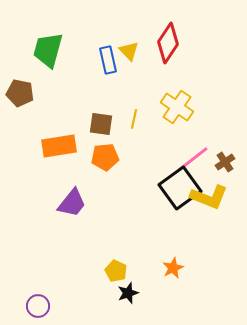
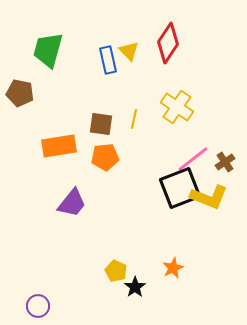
black square: rotated 15 degrees clockwise
black star: moved 7 px right, 6 px up; rotated 15 degrees counterclockwise
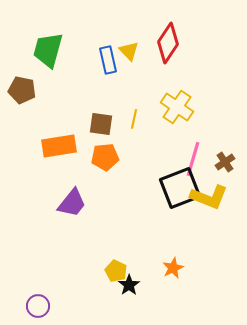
brown pentagon: moved 2 px right, 3 px up
pink line: rotated 36 degrees counterclockwise
black star: moved 6 px left, 2 px up
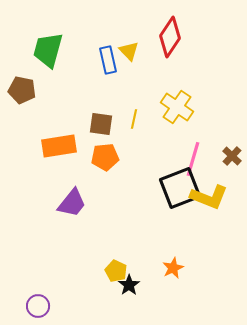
red diamond: moved 2 px right, 6 px up
brown cross: moved 7 px right, 6 px up; rotated 12 degrees counterclockwise
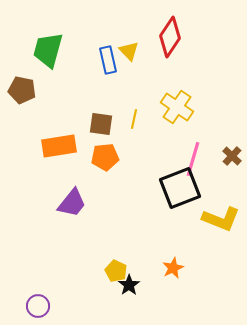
yellow L-shape: moved 12 px right, 22 px down
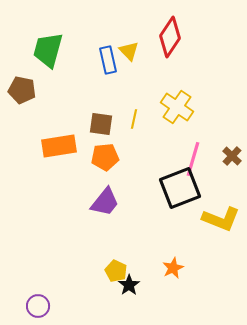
purple trapezoid: moved 33 px right, 1 px up
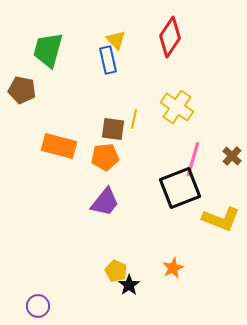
yellow triangle: moved 13 px left, 11 px up
brown square: moved 12 px right, 5 px down
orange rectangle: rotated 24 degrees clockwise
